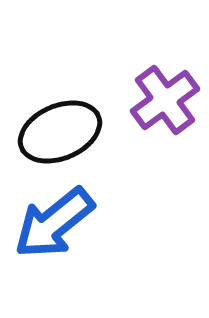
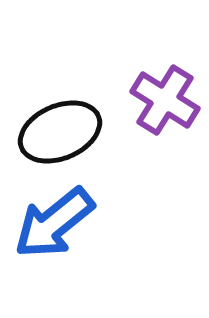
purple cross: rotated 22 degrees counterclockwise
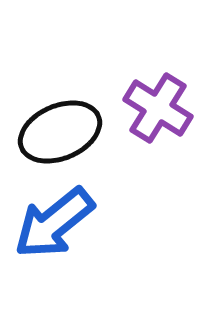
purple cross: moved 7 px left, 8 px down
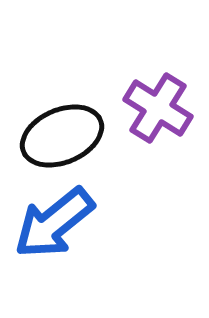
black ellipse: moved 2 px right, 4 px down
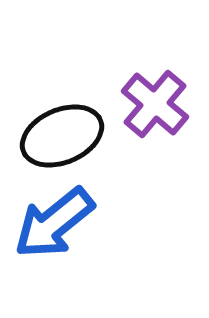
purple cross: moved 3 px left, 4 px up; rotated 8 degrees clockwise
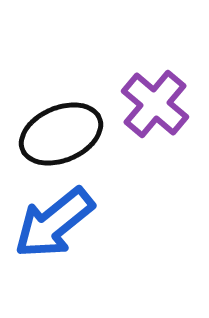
black ellipse: moved 1 px left, 2 px up
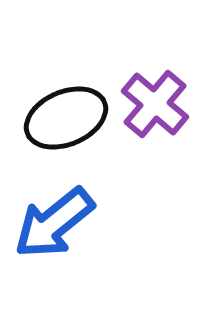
black ellipse: moved 5 px right, 16 px up
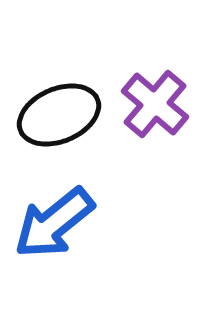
black ellipse: moved 7 px left, 3 px up
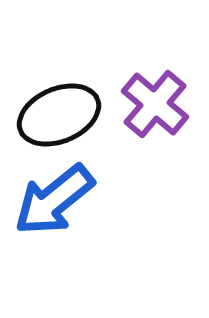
blue arrow: moved 23 px up
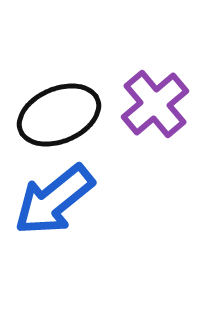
purple cross: rotated 10 degrees clockwise
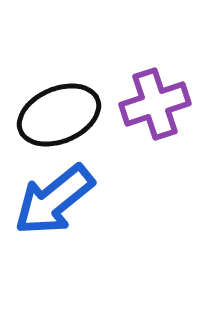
purple cross: rotated 22 degrees clockwise
